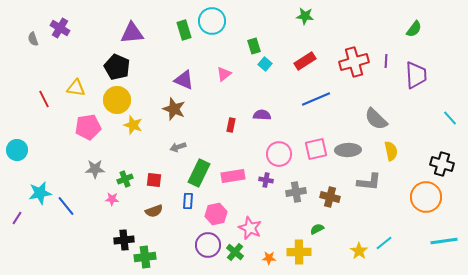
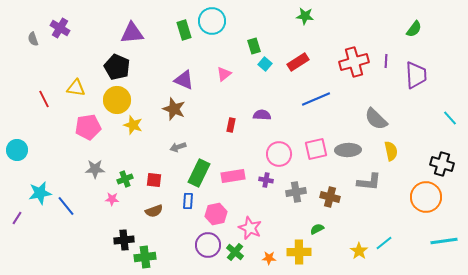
red rectangle at (305, 61): moved 7 px left, 1 px down
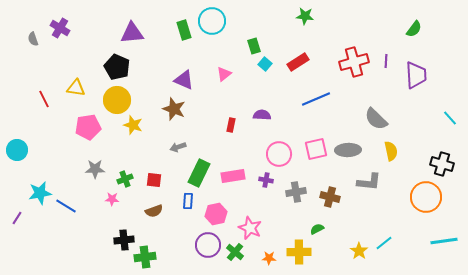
blue line at (66, 206): rotated 20 degrees counterclockwise
